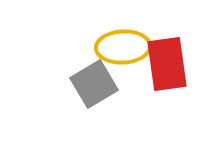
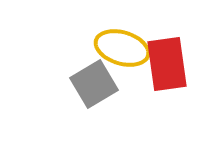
yellow ellipse: moved 1 px left, 1 px down; rotated 20 degrees clockwise
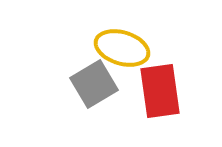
red rectangle: moved 7 px left, 27 px down
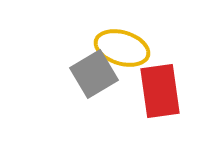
gray square: moved 10 px up
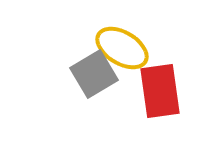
yellow ellipse: rotated 14 degrees clockwise
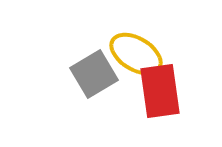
yellow ellipse: moved 14 px right, 6 px down
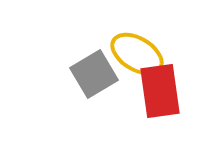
yellow ellipse: moved 1 px right
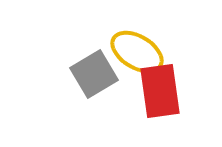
yellow ellipse: moved 2 px up
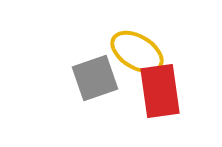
gray square: moved 1 px right, 4 px down; rotated 12 degrees clockwise
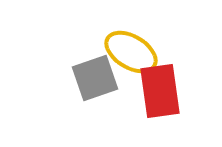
yellow ellipse: moved 6 px left
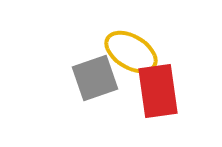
red rectangle: moved 2 px left
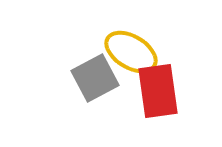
gray square: rotated 9 degrees counterclockwise
